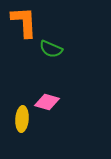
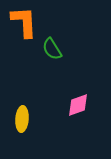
green semicircle: moved 1 px right; rotated 35 degrees clockwise
pink diamond: moved 31 px right, 3 px down; rotated 35 degrees counterclockwise
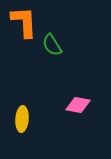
green semicircle: moved 4 px up
pink diamond: rotated 30 degrees clockwise
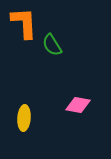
orange L-shape: moved 1 px down
yellow ellipse: moved 2 px right, 1 px up
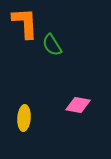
orange L-shape: moved 1 px right
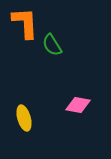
yellow ellipse: rotated 20 degrees counterclockwise
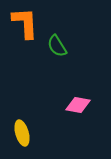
green semicircle: moved 5 px right, 1 px down
yellow ellipse: moved 2 px left, 15 px down
